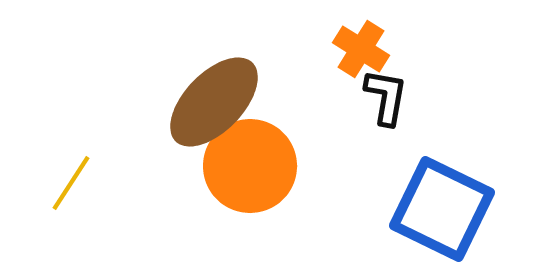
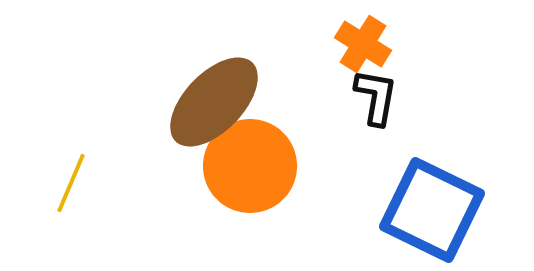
orange cross: moved 2 px right, 5 px up
black L-shape: moved 10 px left
yellow line: rotated 10 degrees counterclockwise
blue square: moved 10 px left, 1 px down
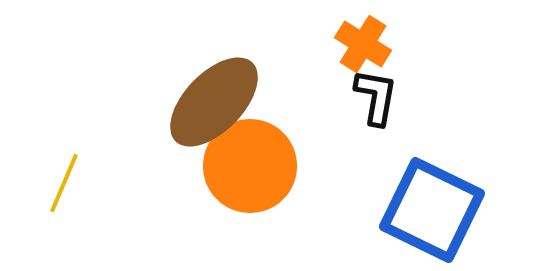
yellow line: moved 7 px left
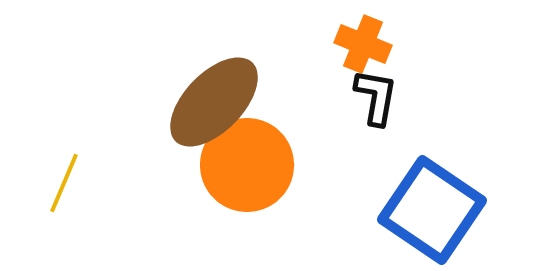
orange cross: rotated 10 degrees counterclockwise
orange circle: moved 3 px left, 1 px up
blue square: rotated 8 degrees clockwise
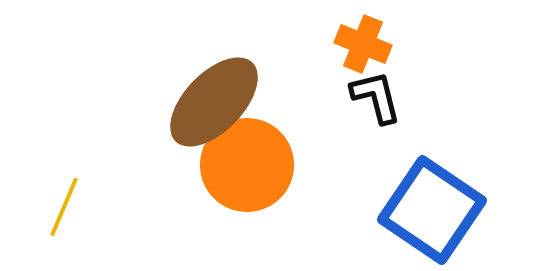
black L-shape: rotated 24 degrees counterclockwise
yellow line: moved 24 px down
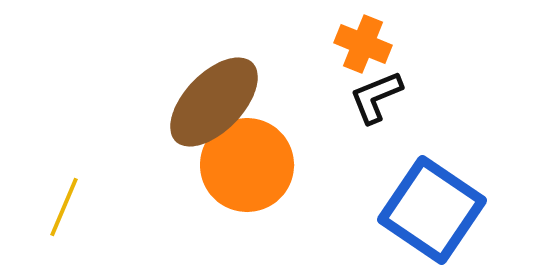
black L-shape: rotated 98 degrees counterclockwise
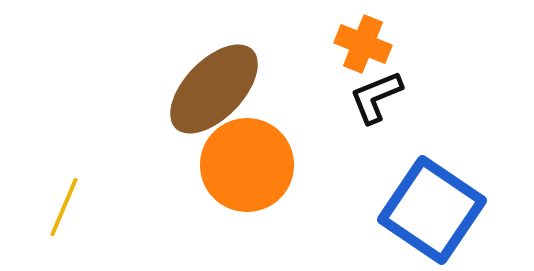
brown ellipse: moved 13 px up
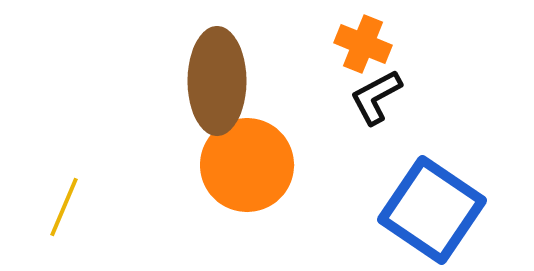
brown ellipse: moved 3 px right, 8 px up; rotated 44 degrees counterclockwise
black L-shape: rotated 6 degrees counterclockwise
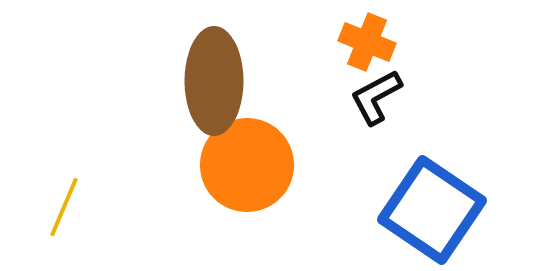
orange cross: moved 4 px right, 2 px up
brown ellipse: moved 3 px left
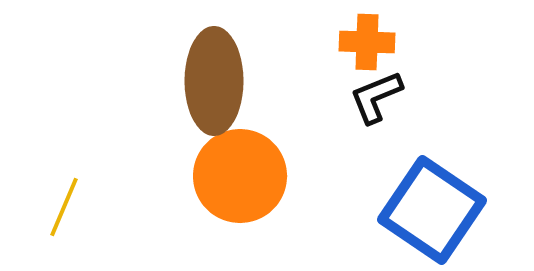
orange cross: rotated 20 degrees counterclockwise
black L-shape: rotated 6 degrees clockwise
orange circle: moved 7 px left, 11 px down
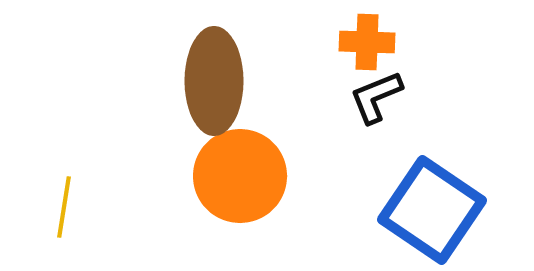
yellow line: rotated 14 degrees counterclockwise
